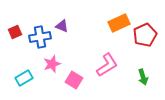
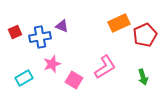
pink L-shape: moved 2 px left, 2 px down
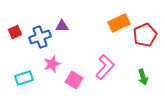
purple triangle: rotated 24 degrees counterclockwise
blue cross: rotated 10 degrees counterclockwise
pink L-shape: rotated 15 degrees counterclockwise
cyan rectangle: rotated 12 degrees clockwise
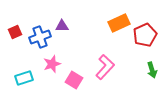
green arrow: moved 9 px right, 7 px up
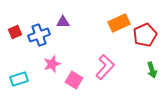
purple triangle: moved 1 px right, 4 px up
blue cross: moved 1 px left, 2 px up
cyan rectangle: moved 5 px left, 1 px down
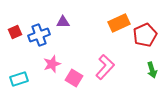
pink square: moved 2 px up
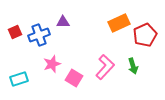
green arrow: moved 19 px left, 4 px up
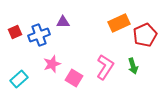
pink L-shape: rotated 10 degrees counterclockwise
cyan rectangle: rotated 24 degrees counterclockwise
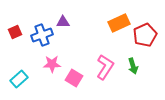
blue cross: moved 3 px right
pink star: rotated 18 degrees clockwise
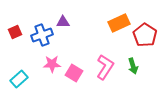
red pentagon: rotated 15 degrees counterclockwise
pink square: moved 5 px up
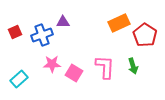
pink L-shape: rotated 30 degrees counterclockwise
